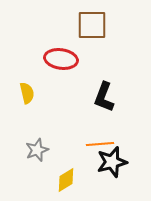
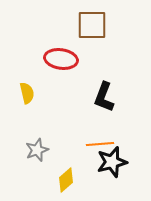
yellow diamond: rotated 10 degrees counterclockwise
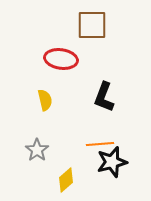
yellow semicircle: moved 18 px right, 7 px down
gray star: rotated 15 degrees counterclockwise
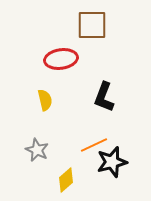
red ellipse: rotated 16 degrees counterclockwise
orange line: moved 6 px left, 1 px down; rotated 20 degrees counterclockwise
gray star: rotated 10 degrees counterclockwise
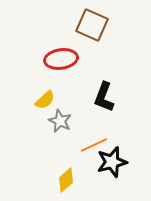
brown square: rotated 24 degrees clockwise
yellow semicircle: rotated 60 degrees clockwise
gray star: moved 23 px right, 29 px up
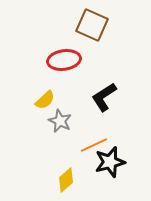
red ellipse: moved 3 px right, 1 px down
black L-shape: rotated 36 degrees clockwise
black star: moved 2 px left
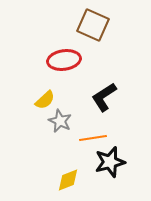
brown square: moved 1 px right
orange line: moved 1 px left, 7 px up; rotated 16 degrees clockwise
yellow diamond: moved 2 px right; rotated 20 degrees clockwise
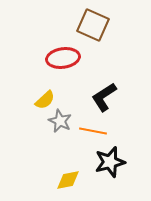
red ellipse: moved 1 px left, 2 px up
orange line: moved 7 px up; rotated 20 degrees clockwise
yellow diamond: rotated 10 degrees clockwise
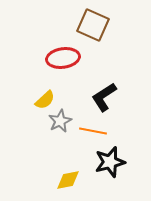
gray star: rotated 20 degrees clockwise
